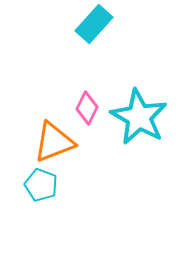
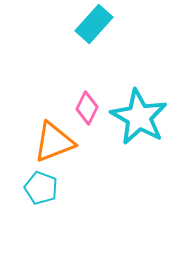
cyan pentagon: moved 3 px down
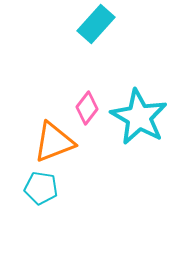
cyan rectangle: moved 2 px right
pink diamond: rotated 12 degrees clockwise
cyan pentagon: rotated 12 degrees counterclockwise
